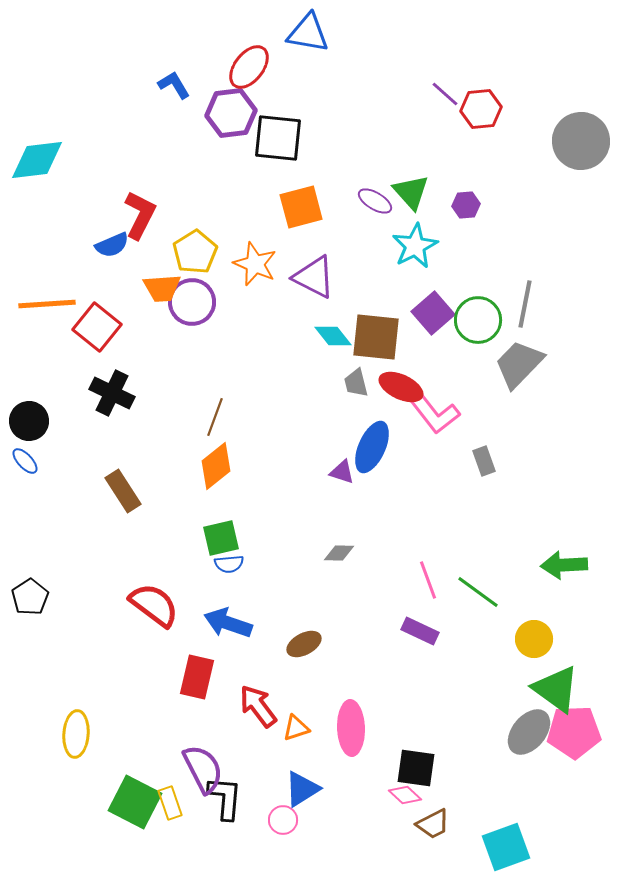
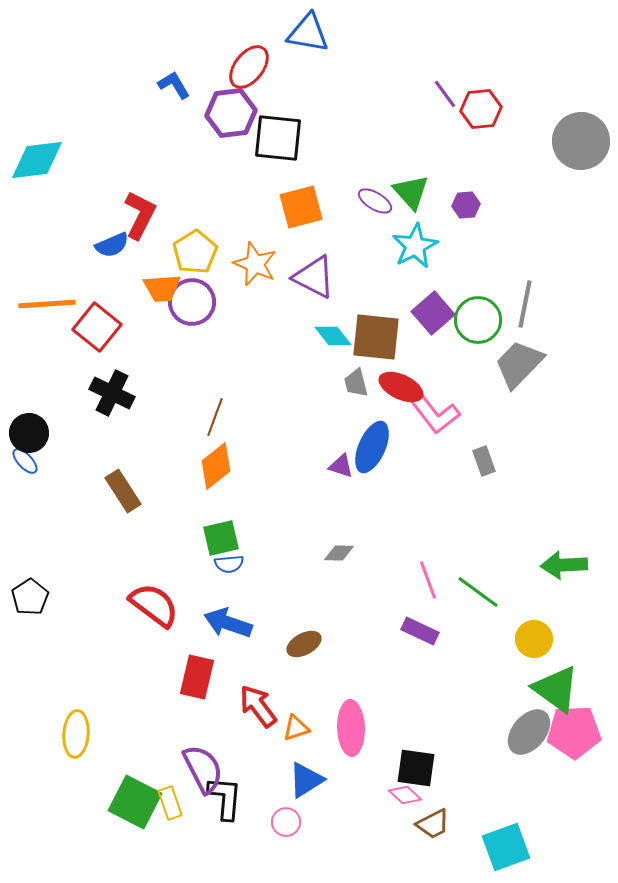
purple line at (445, 94): rotated 12 degrees clockwise
black circle at (29, 421): moved 12 px down
purple triangle at (342, 472): moved 1 px left, 6 px up
blue triangle at (302, 789): moved 4 px right, 9 px up
pink circle at (283, 820): moved 3 px right, 2 px down
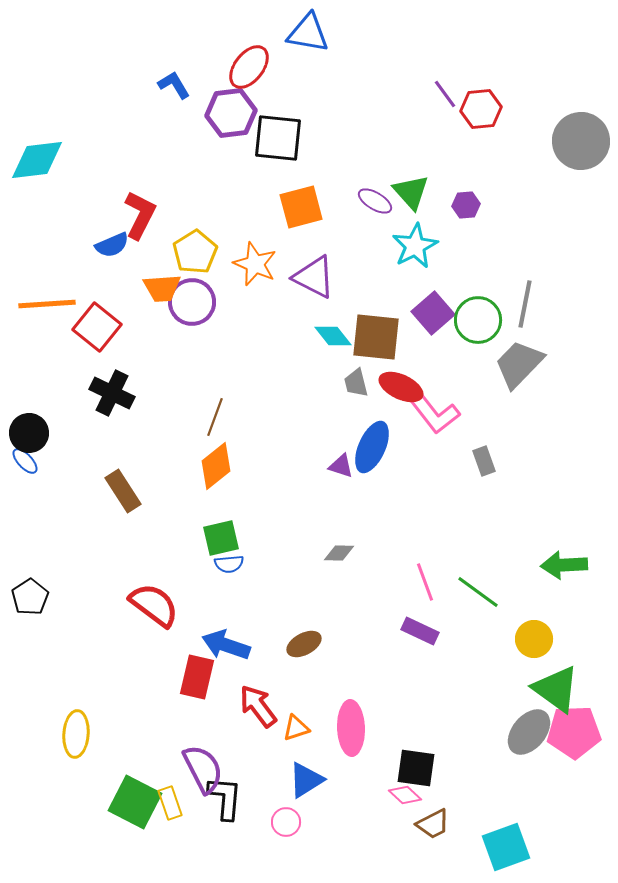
pink line at (428, 580): moved 3 px left, 2 px down
blue arrow at (228, 623): moved 2 px left, 22 px down
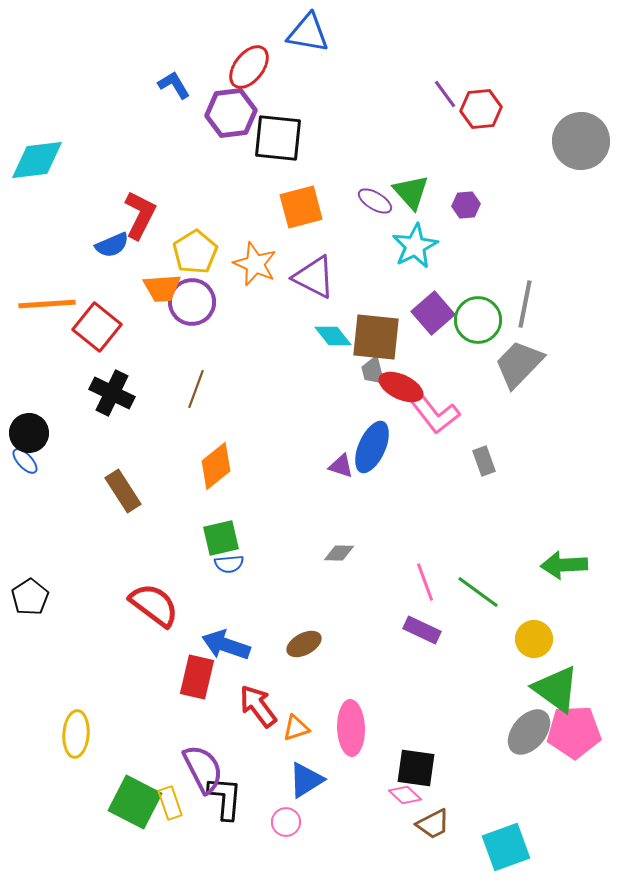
gray trapezoid at (356, 383): moved 17 px right, 12 px up
brown line at (215, 417): moved 19 px left, 28 px up
purple rectangle at (420, 631): moved 2 px right, 1 px up
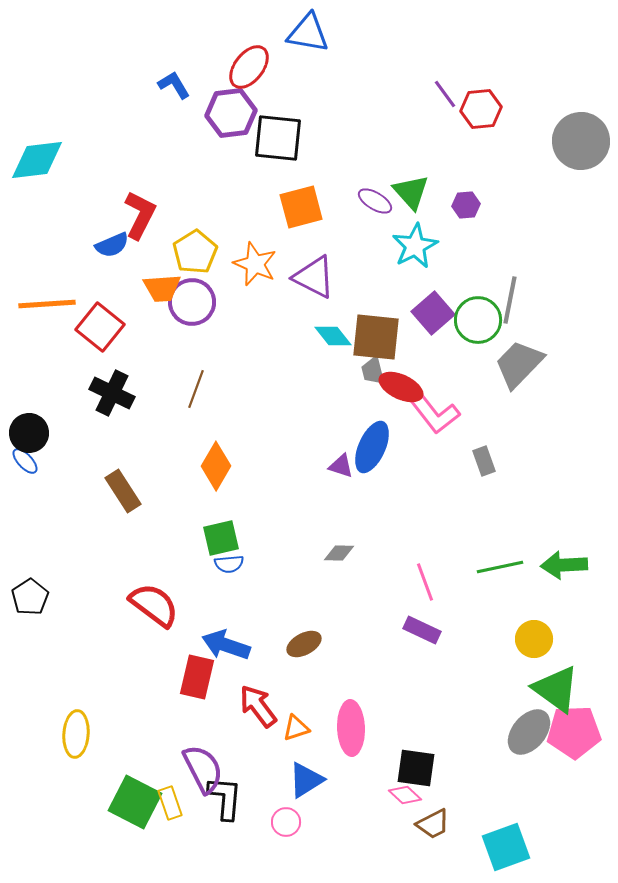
gray line at (525, 304): moved 15 px left, 4 px up
red square at (97, 327): moved 3 px right
orange diamond at (216, 466): rotated 21 degrees counterclockwise
green line at (478, 592): moved 22 px right, 25 px up; rotated 48 degrees counterclockwise
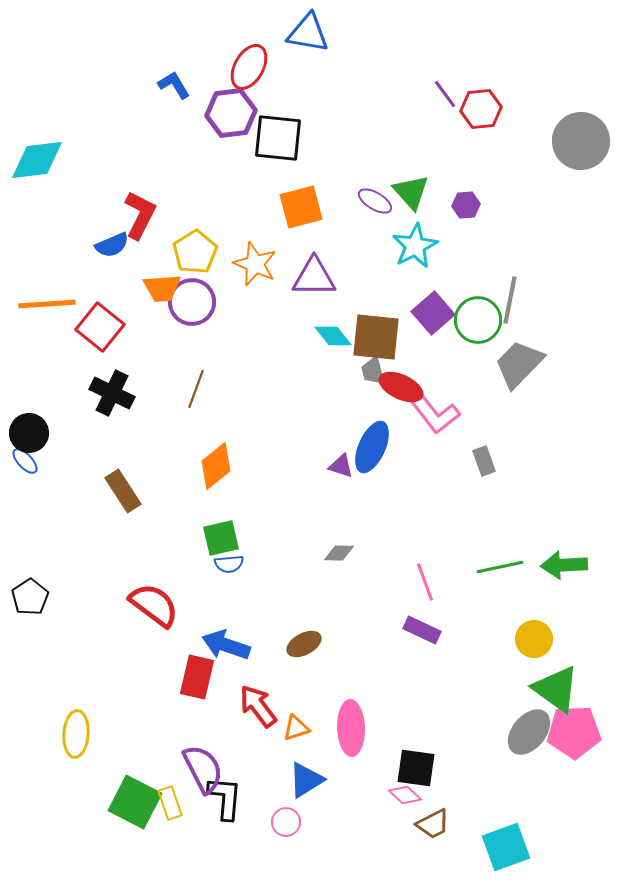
red ellipse at (249, 67): rotated 9 degrees counterclockwise
purple triangle at (314, 277): rotated 27 degrees counterclockwise
orange diamond at (216, 466): rotated 21 degrees clockwise
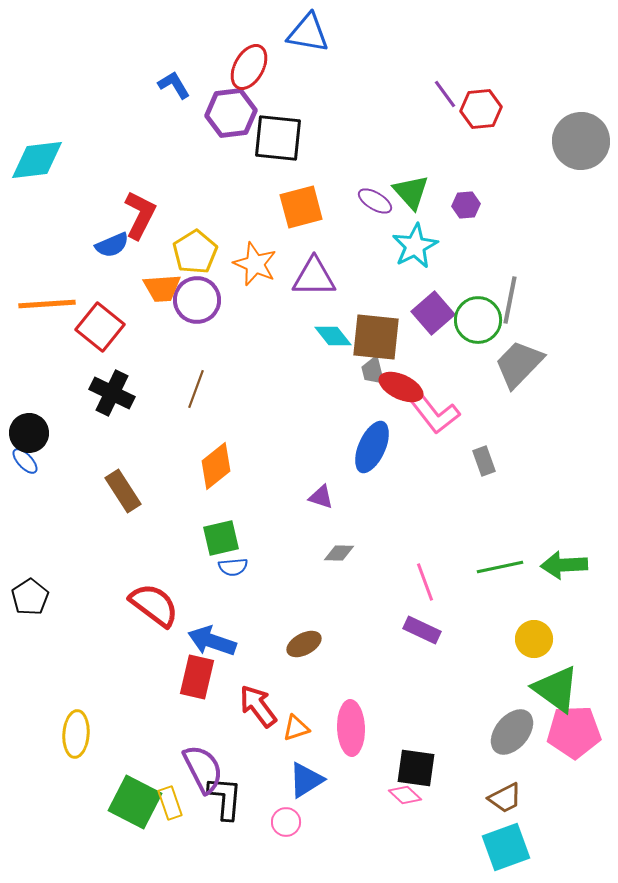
purple circle at (192, 302): moved 5 px right, 2 px up
purple triangle at (341, 466): moved 20 px left, 31 px down
blue semicircle at (229, 564): moved 4 px right, 3 px down
blue arrow at (226, 645): moved 14 px left, 4 px up
gray ellipse at (529, 732): moved 17 px left
brown trapezoid at (433, 824): moved 72 px right, 26 px up
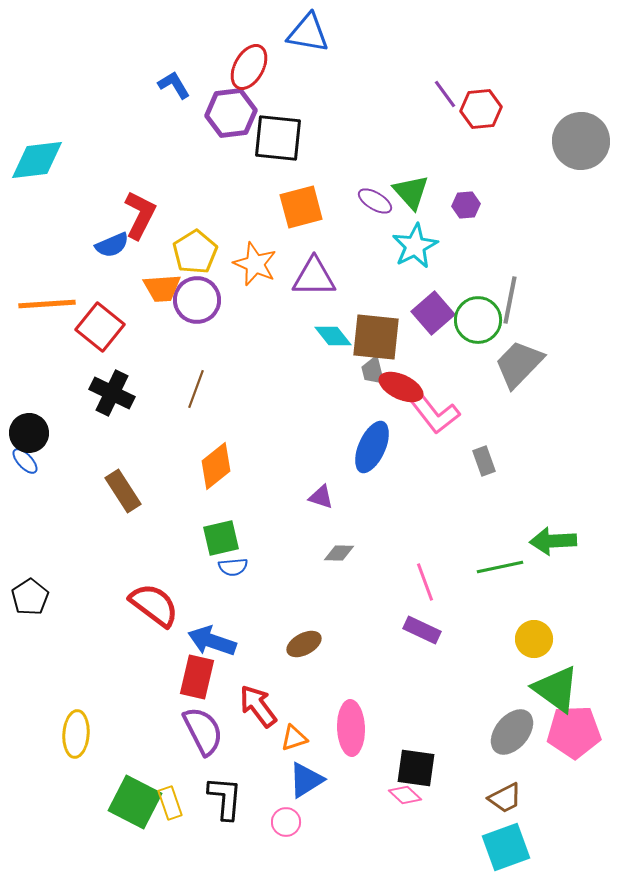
green arrow at (564, 565): moved 11 px left, 24 px up
orange triangle at (296, 728): moved 2 px left, 10 px down
purple semicircle at (203, 769): moved 38 px up
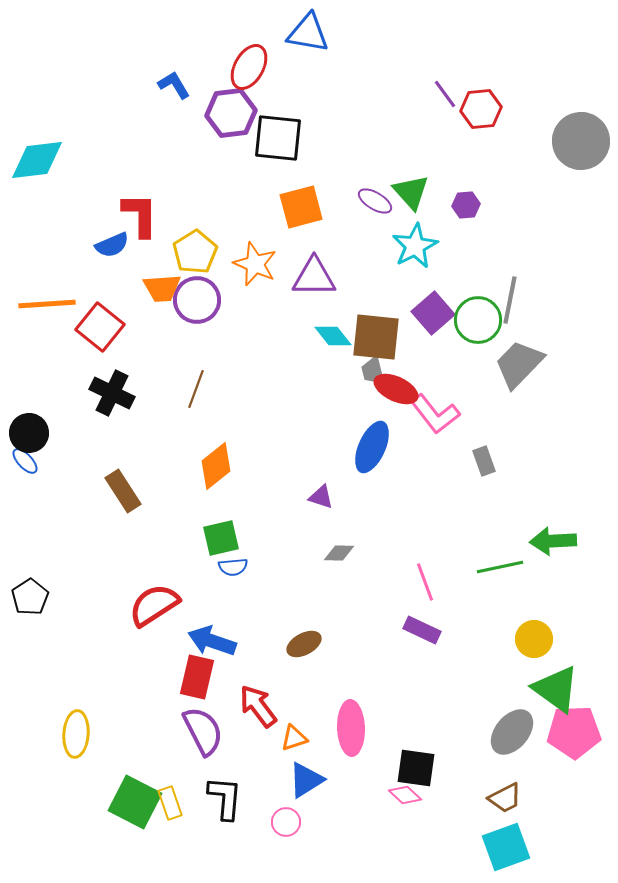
red L-shape at (140, 215): rotated 27 degrees counterclockwise
red ellipse at (401, 387): moved 5 px left, 2 px down
red semicircle at (154, 605): rotated 70 degrees counterclockwise
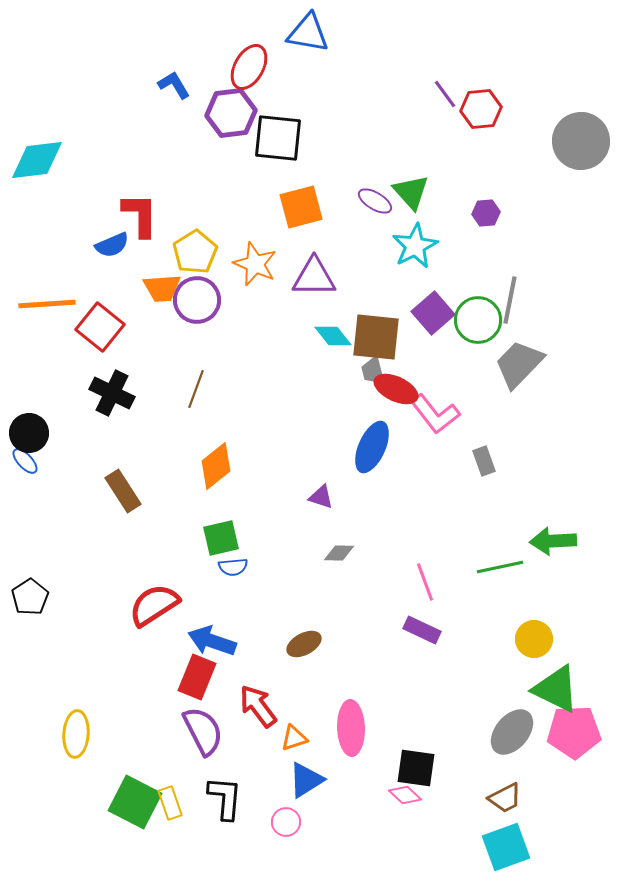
purple hexagon at (466, 205): moved 20 px right, 8 px down
red rectangle at (197, 677): rotated 9 degrees clockwise
green triangle at (556, 689): rotated 10 degrees counterclockwise
